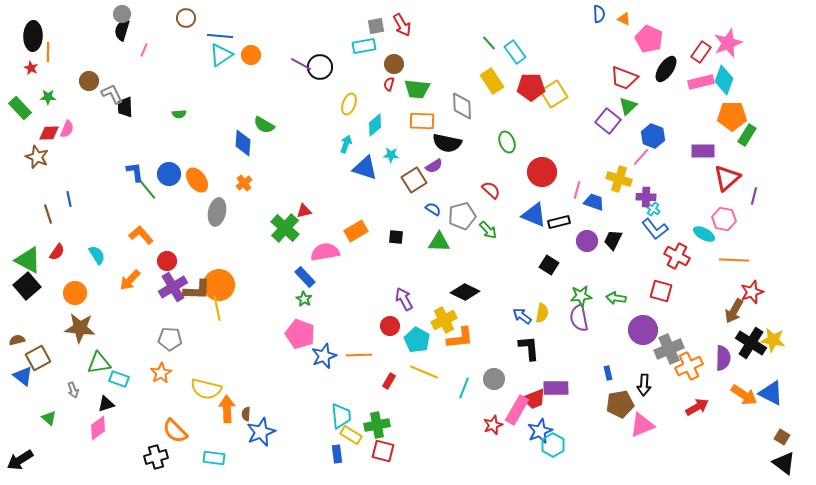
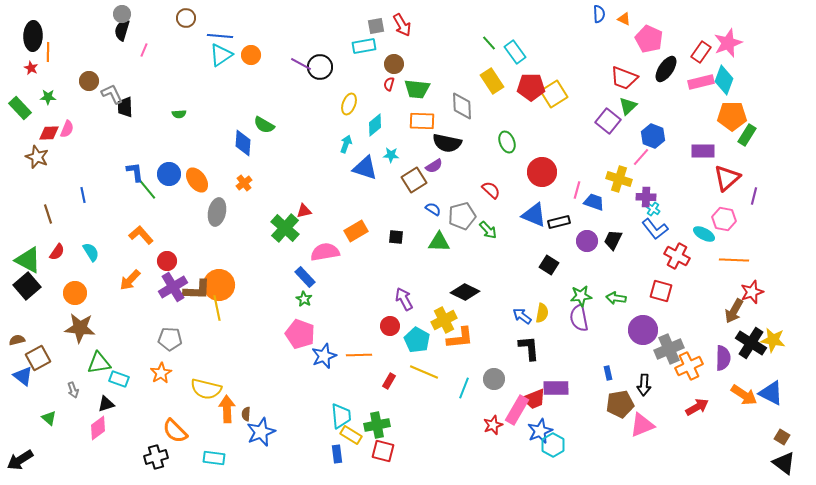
blue line at (69, 199): moved 14 px right, 4 px up
cyan semicircle at (97, 255): moved 6 px left, 3 px up
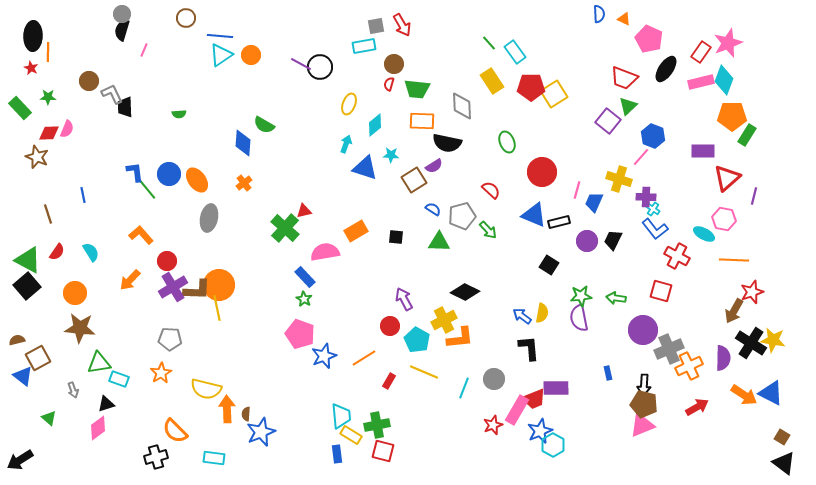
blue trapezoid at (594, 202): rotated 85 degrees counterclockwise
gray ellipse at (217, 212): moved 8 px left, 6 px down
orange line at (359, 355): moved 5 px right, 3 px down; rotated 30 degrees counterclockwise
brown pentagon at (620, 404): moved 24 px right; rotated 24 degrees clockwise
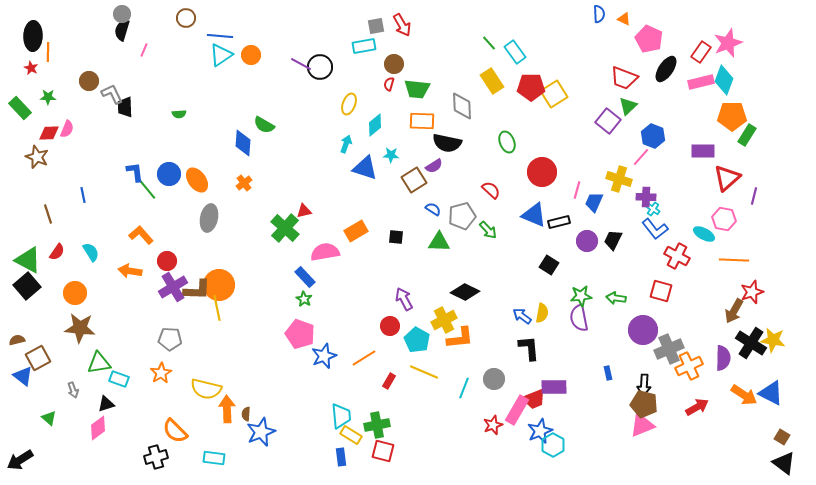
orange arrow at (130, 280): moved 9 px up; rotated 55 degrees clockwise
purple rectangle at (556, 388): moved 2 px left, 1 px up
blue rectangle at (337, 454): moved 4 px right, 3 px down
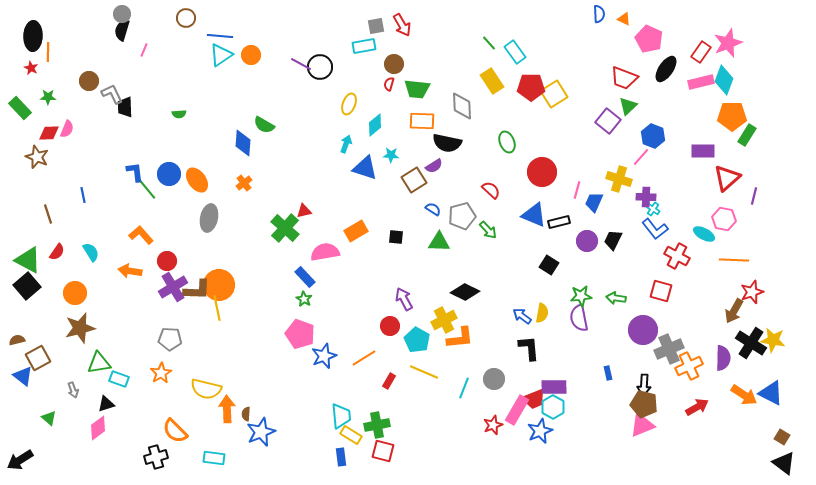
brown star at (80, 328): rotated 20 degrees counterclockwise
cyan hexagon at (553, 445): moved 38 px up
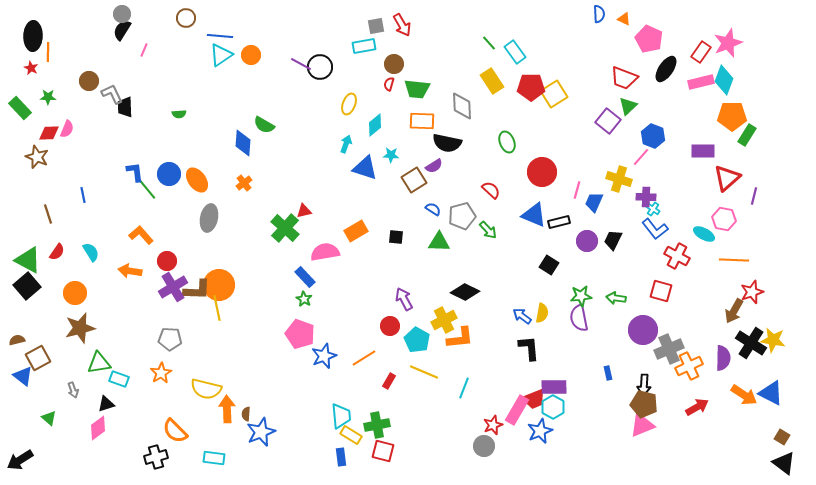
black semicircle at (122, 30): rotated 15 degrees clockwise
gray circle at (494, 379): moved 10 px left, 67 px down
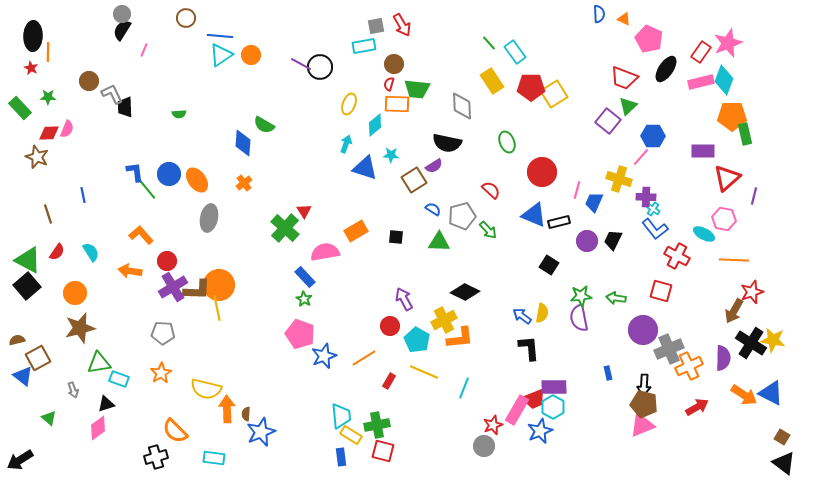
orange rectangle at (422, 121): moved 25 px left, 17 px up
green rectangle at (747, 135): moved 2 px left, 1 px up; rotated 45 degrees counterclockwise
blue hexagon at (653, 136): rotated 20 degrees counterclockwise
red triangle at (304, 211): rotated 49 degrees counterclockwise
gray pentagon at (170, 339): moved 7 px left, 6 px up
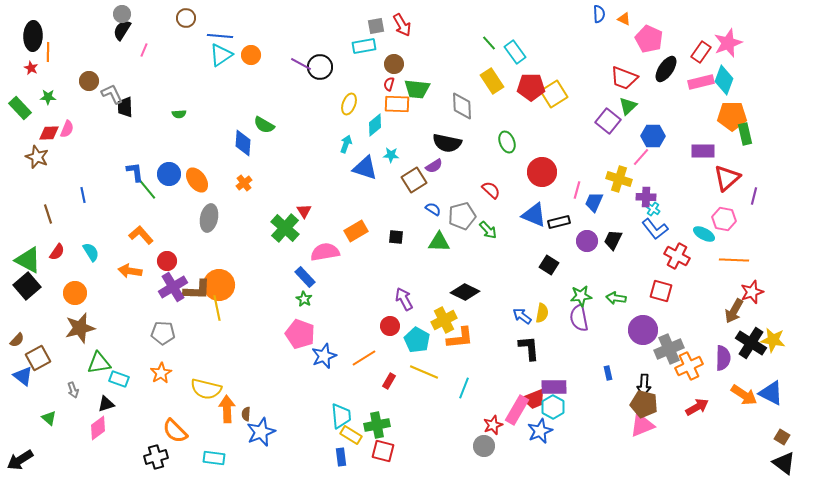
brown semicircle at (17, 340): rotated 147 degrees clockwise
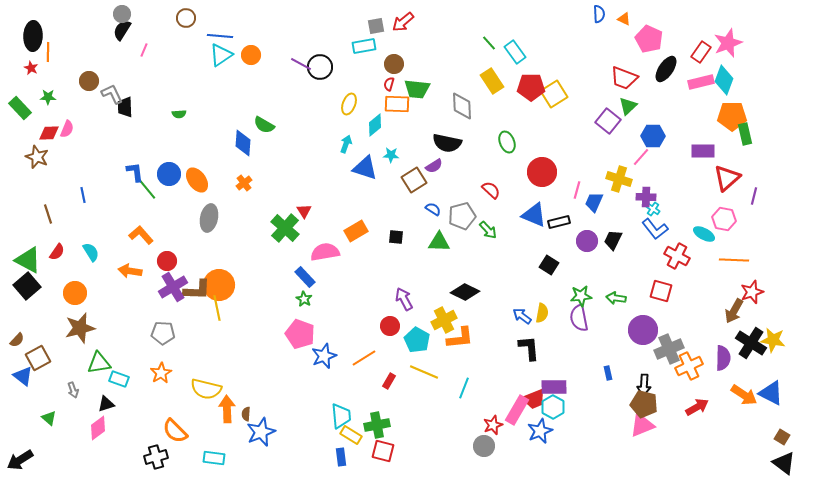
red arrow at (402, 25): moved 1 px right, 3 px up; rotated 80 degrees clockwise
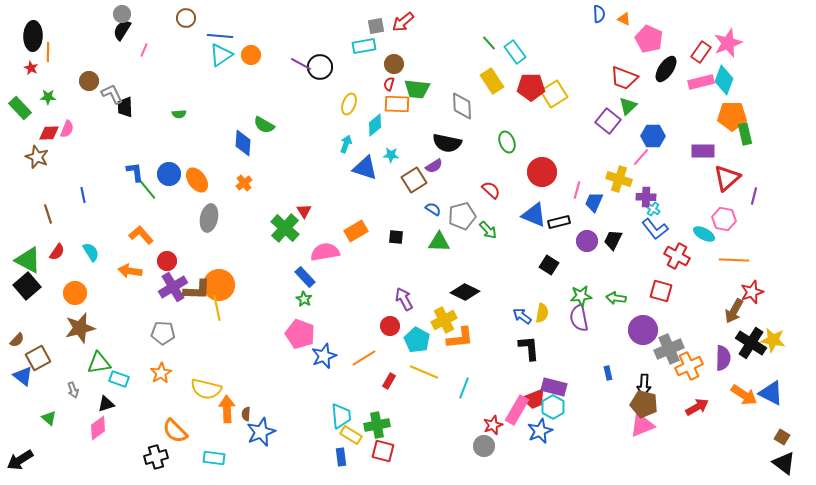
purple rectangle at (554, 387): rotated 15 degrees clockwise
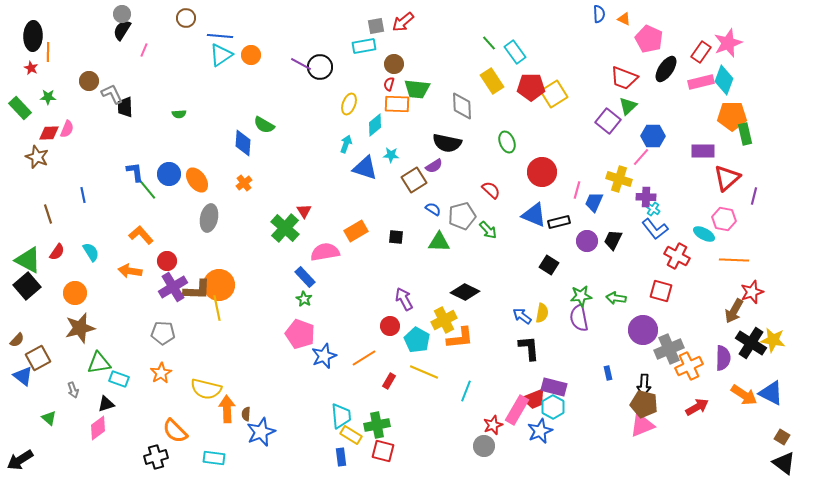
cyan line at (464, 388): moved 2 px right, 3 px down
